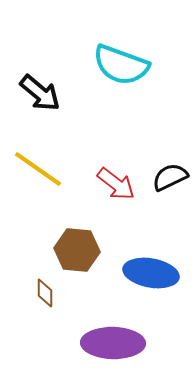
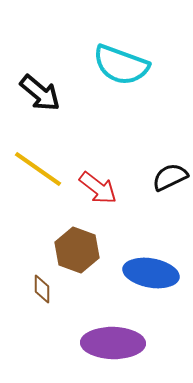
red arrow: moved 18 px left, 4 px down
brown hexagon: rotated 15 degrees clockwise
brown diamond: moved 3 px left, 4 px up
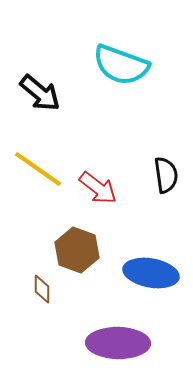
black semicircle: moved 4 px left, 2 px up; rotated 108 degrees clockwise
purple ellipse: moved 5 px right
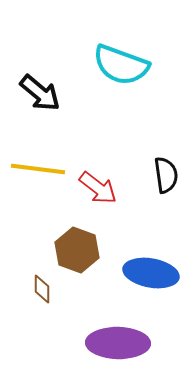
yellow line: rotated 28 degrees counterclockwise
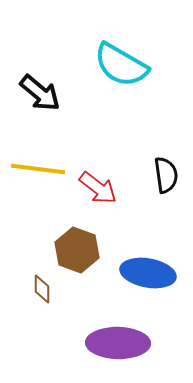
cyan semicircle: rotated 10 degrees clockwise
blue ellipse: moved 3 px left
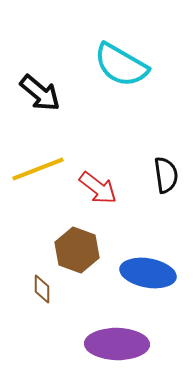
yellow line: rotated 28 degrees counterclockwise
purple ellipse: moved 1 px left, 1 px down
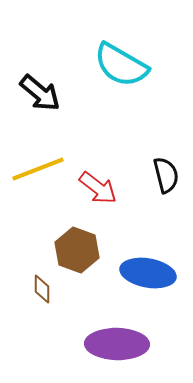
black semicircle: rotated 6 degrees counterclockwise
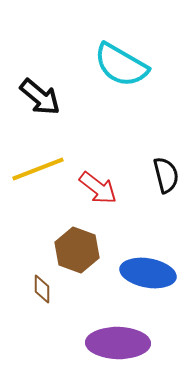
black arrow: moved 4 px down
purple ellipse: moved 1 px right, 1 px up
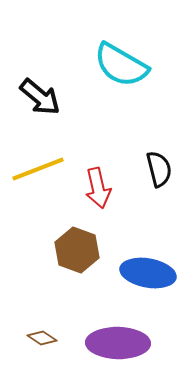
black semicircle: moved 7 px left, 6 px up
red arrow: rotated 39 degrees clockwise
brown diamond: moved 49 px down; rotated 56 degrees counterclockwise
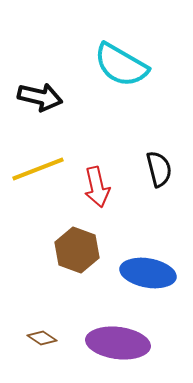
black arrow: rotated 27 degrees counterclockwise
red arrow: moved 1 px left, 1 px up
purple ellipse: rotated 6 degrees clockwise
